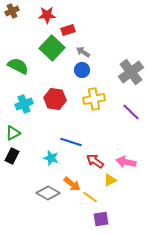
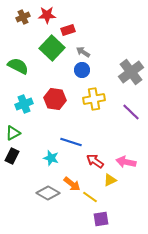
brown cross: moved 11 px right, 6 px down
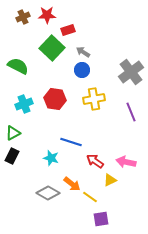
purple line: rotated 24 degrees clockwise
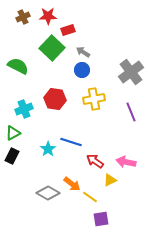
red star: moved 1 px right, 1 px down
cyan cross: moved 5 px down
cyan star: moved 3 px left, 9 px up; rotated 21 degrees clockwise
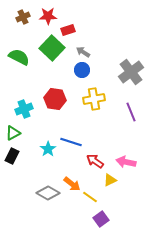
green semicircle: moved 1 px right, 9 px up
purple square: rotated 28 degrees counterclockwise
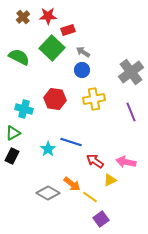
brown cross: rotated 16 degrees counterclockwise
cyan cross: rotated 36 degrees clockwise
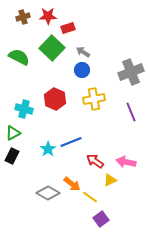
brown cross: rotated 24 degrees clockwise
red rectangle: moved 2 px up
gray cross: rotated 15 degrees clockwise
red hexagon: rotated 15 degrees clockwise
blue line: rotated 40 degrees counterclockwise
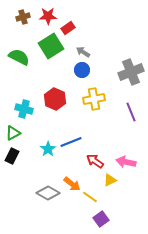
red rectangle: rotated 16 degrees counterclockwise
green square: moved 1 px left, 2 px up; rotated 15 degrees clockwise
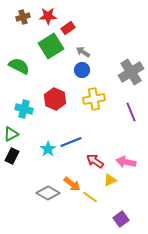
green semicircle: moved 9 px down
gray cross: rotated 10 degrees counterclockwise
green triangle: moved 2 px left, 1 px down
purple square: moved 20 px right
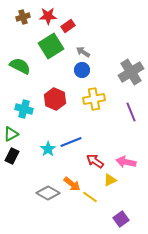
red rectangle: moved 2 px up
green semicircle: moved 1 px right
